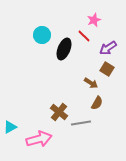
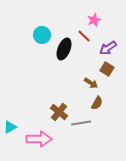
pink arrow: rotated 15 degrees clockwise
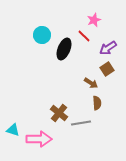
brown square: rotated 24 degrees clockwise
brown semicircle: rotated 32 degrees counterclockwise
brown cross: moved 1 px down
cyan triangle: moved 3 px right, 3 px down; rotated 48 degrees clockwise
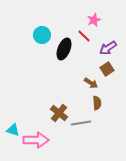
pink arrow: moved 3 px left, 1 px down
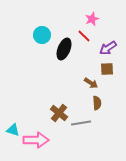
pink star: moved 2 px left, 1 px up
brown square: rotated 32 degrees clockwise
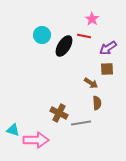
pink star: rotated 16 degrees counterclockwise
red line: rotated 32 degrees counterclockwise
black ellipse: moved 3 px up; rotated 10 degrees clockwise
brown cross: rotated 12 degrees counterclockwise
